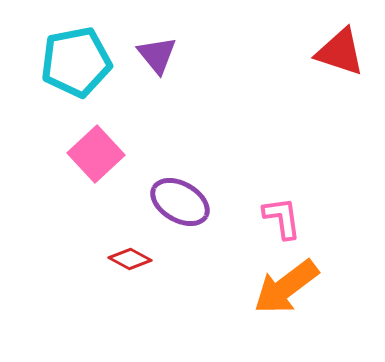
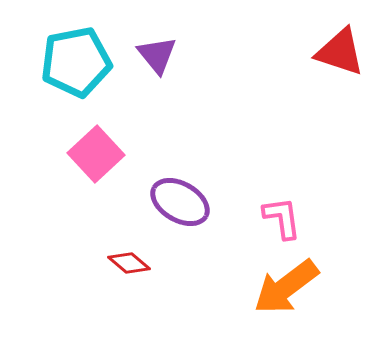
red diamond: moved 1 px left, 4 px down; rotated 12 degrees clockwise
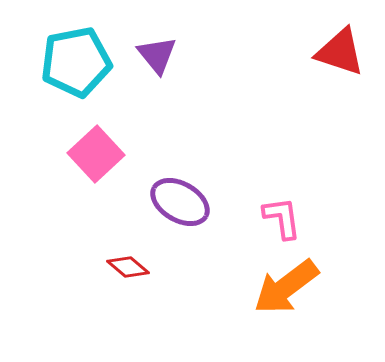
red diamond: moved 1 px left, 4 px down
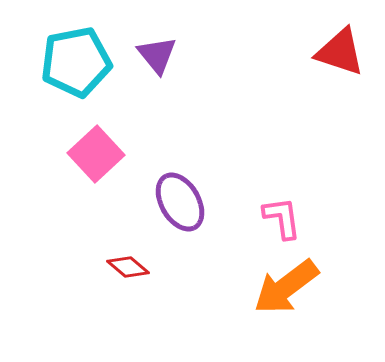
purple ellipse: rotated 30 degrees clockwise
